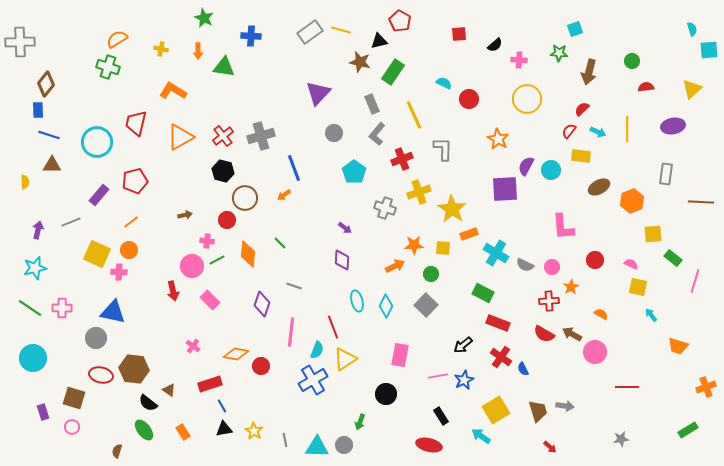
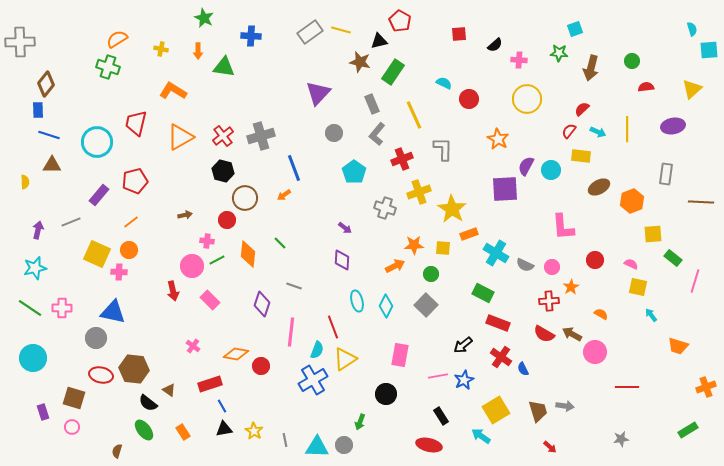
brown arrow at (589, 72): moved 2 px right, 4 px up
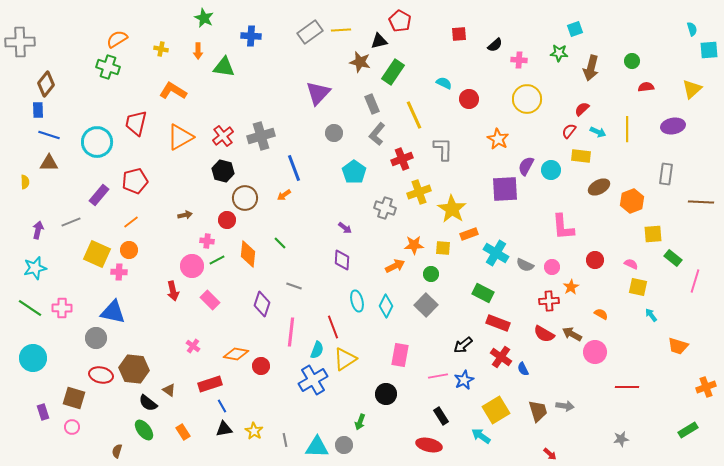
yellow line at (341, 30): rotated 18 degrees counterclockwise
brown triangle at (52, 165): moved 3 px left, 2 px up
red arrow at (550, 447): moved 7 px down
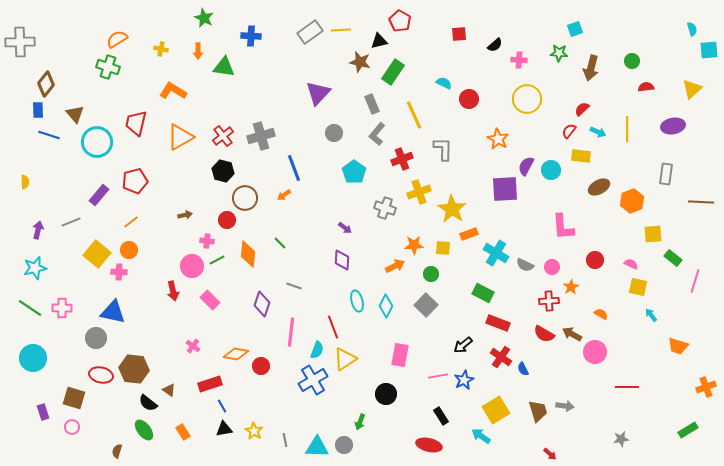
brown triangle at (49, 163): moved 26 px right, 49 px up; rotated 48 degrees clockwise
yellow square at (97, 254): rotated 16 degrees clockwise
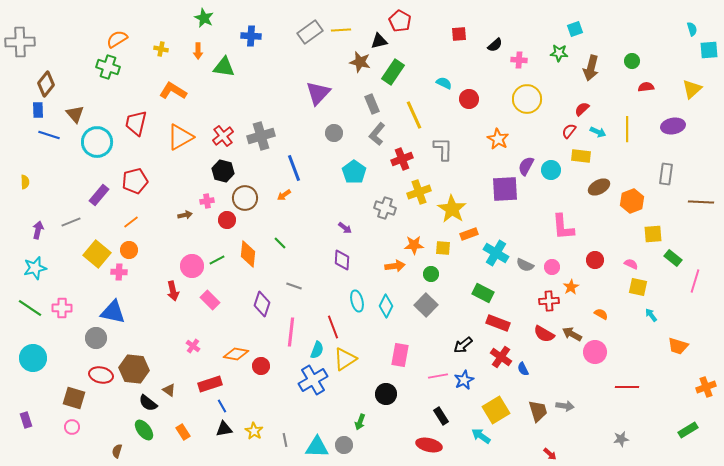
pink cross at (207, 241): moved 40 px up; rotated 16 degrees counterclockwise
orange arrow at (395, 266): rotated 18 degrees clockwise
purple rectangle at (43, 412): moved 17 px left, 8 px down
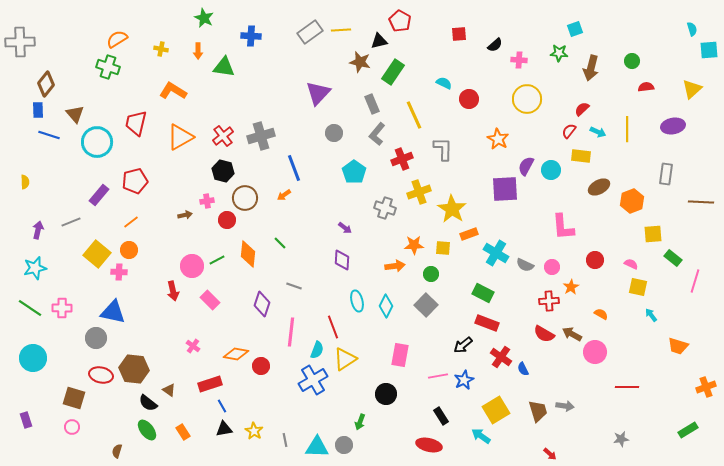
red rectangle at (498, 323): moved 11 px left
green ellipse at (144, 430): moved 3 px right
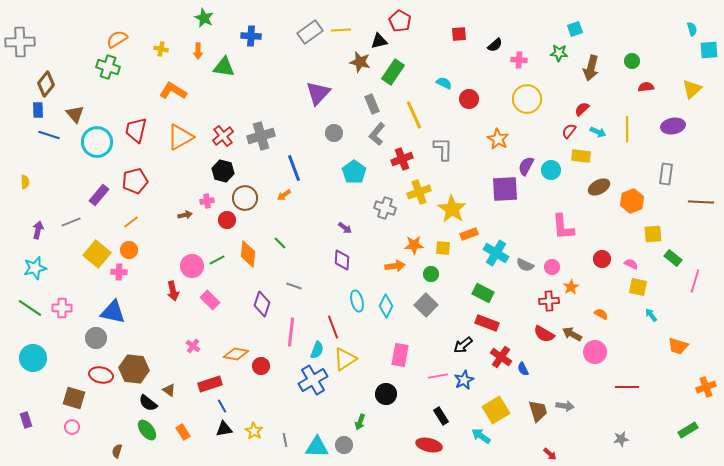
red trapezoid at (136, 123): moved 7 px down
red circle at (595, 260): moved 7 px right, 1 px up
